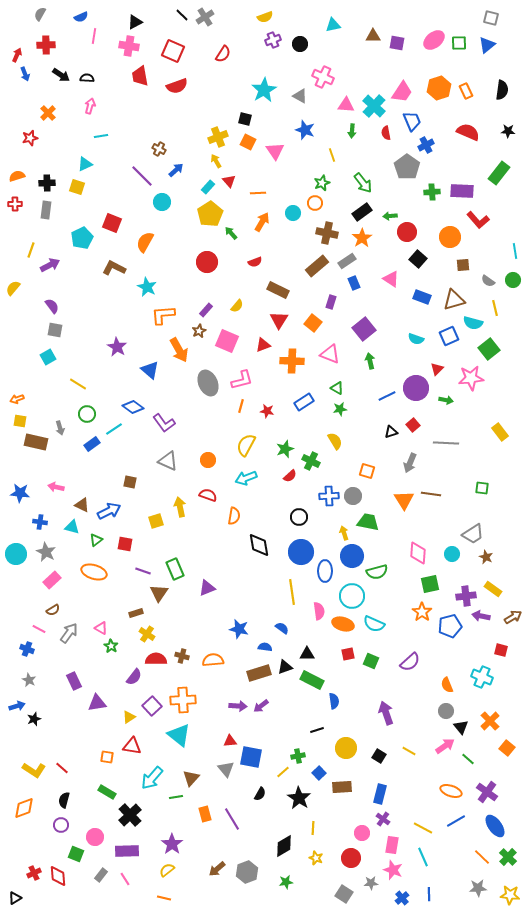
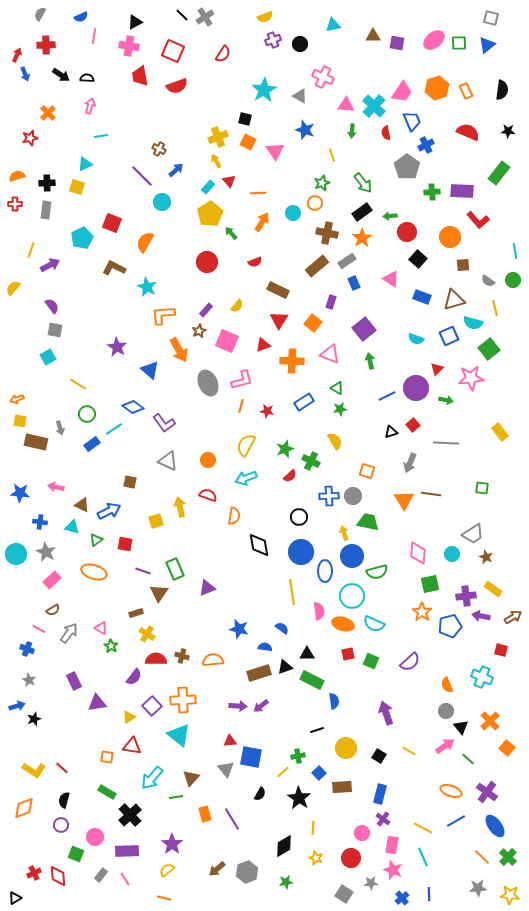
orange hexagon at (439, 88): moved 2 px left
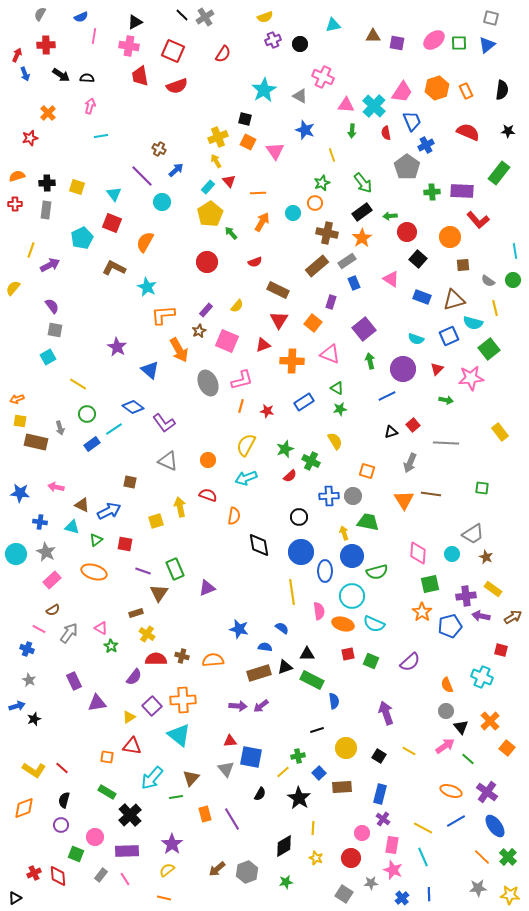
cyan triangle at (85, 164): moved 29 px right, 30 px down; rotated 42 degrees counterclockwise
purple circle at (416, 388): moved 13 px left, 19 px up
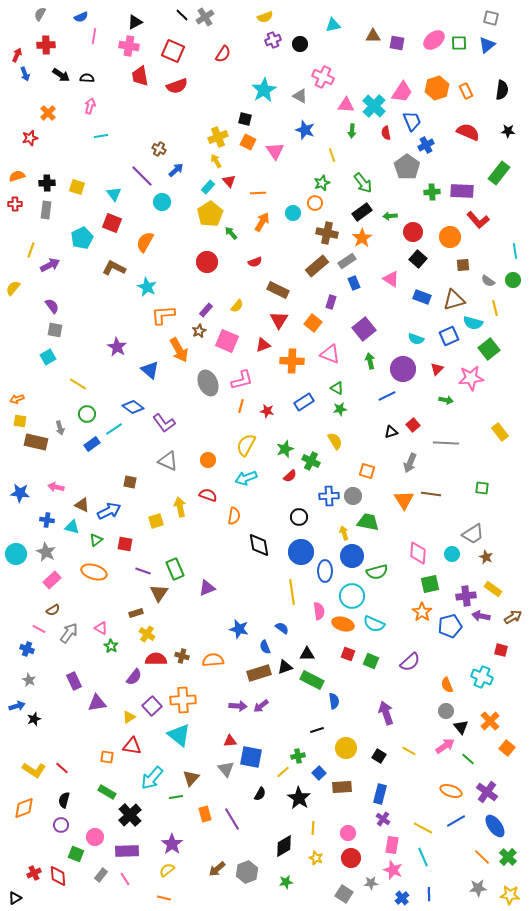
red circle at (407, 232): moved 6 px right
blue cross at (40, 522): moved 7 px right, 2 px up
blue semicircle at (265, 647): rotated 120 degrees counterclockwise
red square at (348, 654): rotated 32 degrees clockwise
pink circle at (362, 833): moved 14 px left
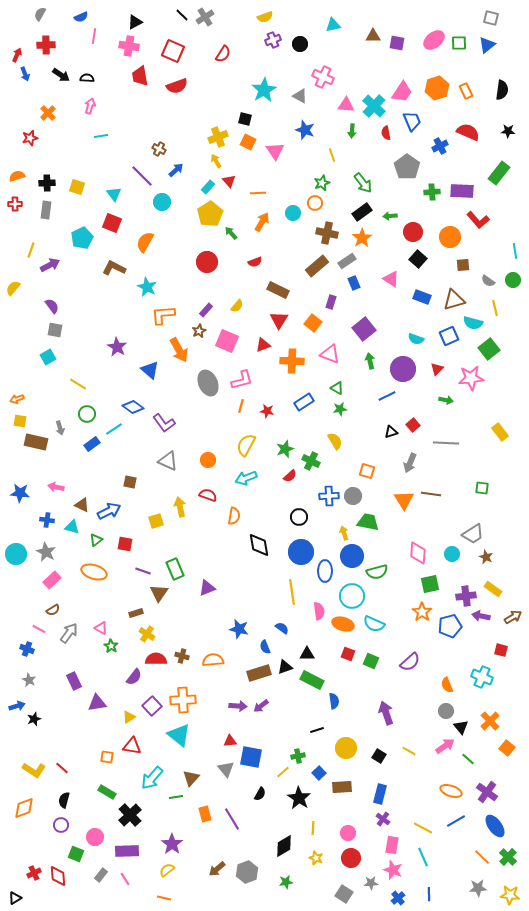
blue cross at (426, 145): moved 14 px right, 1 px down
blue cross at (402, 898): moved 4 px left
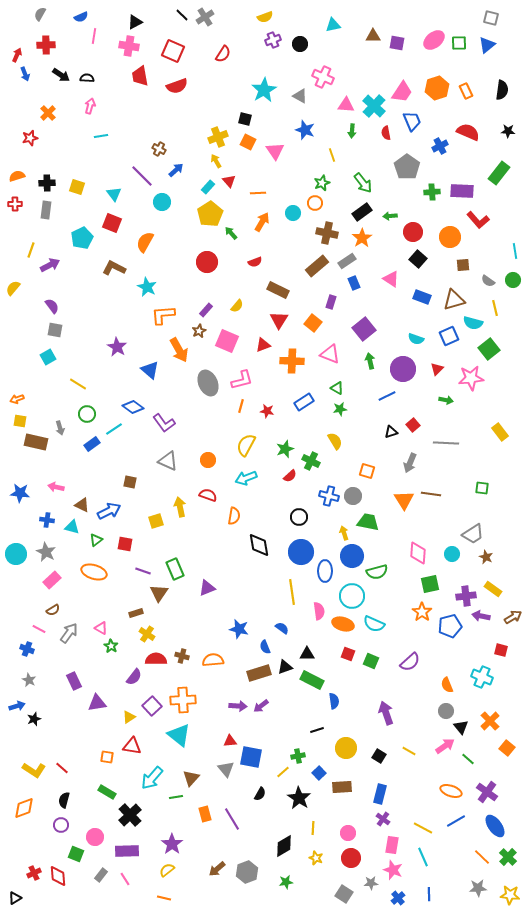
blue cross at (329, 496): rotated 18 degrees clockwise
